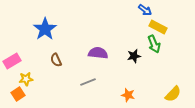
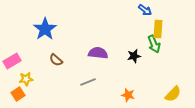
yellow rectangle: moved 2 px down; rotated 66 degrees clockwise
brown semicircle: rotated 24 degrees counterclockwise
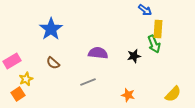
blue star: moved 6 px right
brown semicircle: moved 3 px left, 3 px down
yellow star: rotated 16 degrees counterclockwise
